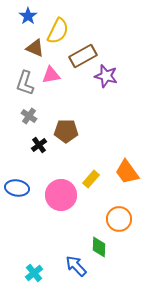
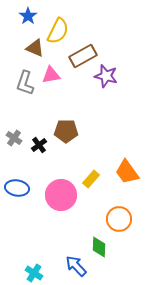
gray cross: moved 15 px left, 22 px down
cyan cross: rotated 18 degrees counterclockwise
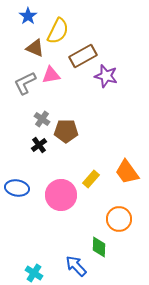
gray L-shape: rotated 45 degrees clockwise
gray cross: moved 28 px right, 19 px up
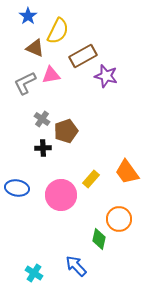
brown pentagon: rotated 20 degrees counterclockwise
black cross: moved 4 px right, 3 px down; rotated 35 degrees clockwise
green diamond: moved 8 px up; rotated 10 degrees clockwise
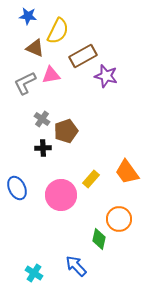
blue star: rotated 30 degrees counterclockwise
blue ellipse: rotated 55 degrees clockwise
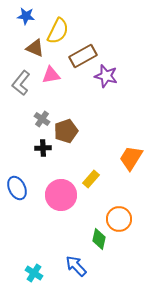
blue star: moved 2 px left
gray L-shape: moved 4 px left; rotated 25 degrees counterclockwise
orange trapezoid: moved 4 px right, 14 px up; rotated 68 degrees clockwise
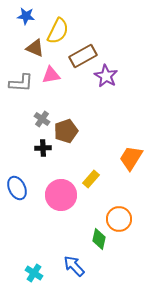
purple star: rotated 15 degrees clockwise
gray L-shape: rotated 125 degrees counterclockwise
blue arrow: moved 2 px left
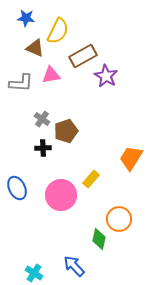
blue star: moved 2 px down
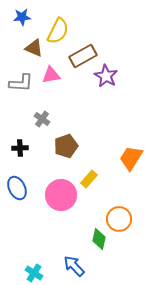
blue star: moved 4 px left, 1 px up; rotated 12 degrees counterclockwise
brown triangle: moved 1 px left
brown pentagon: moved 15 px down
black cross: moved 23 px left
yellow rectangle: moved 2 px left
